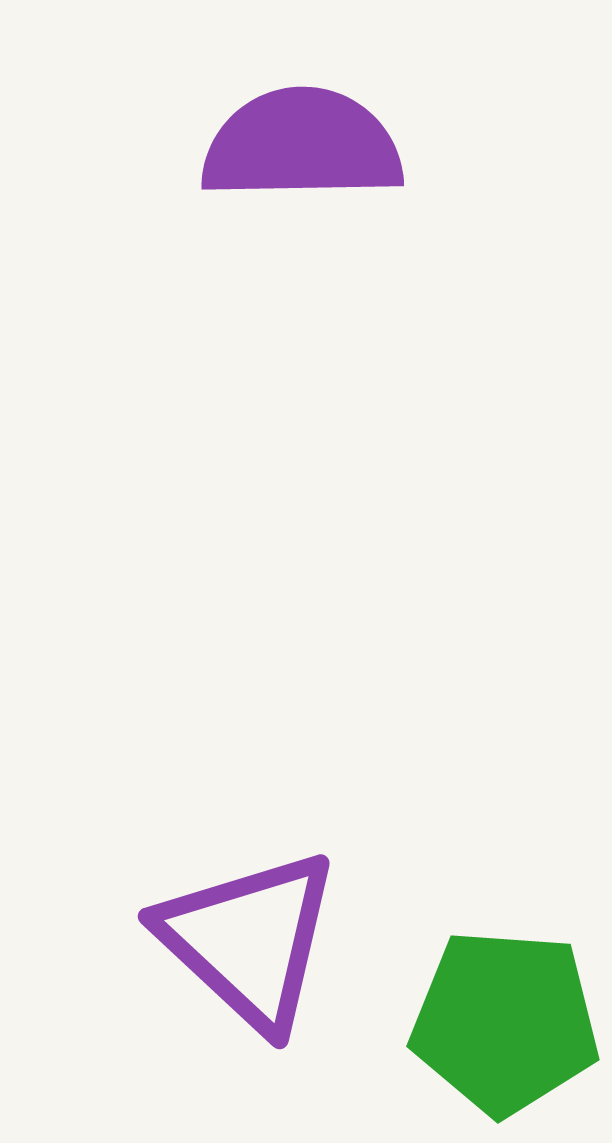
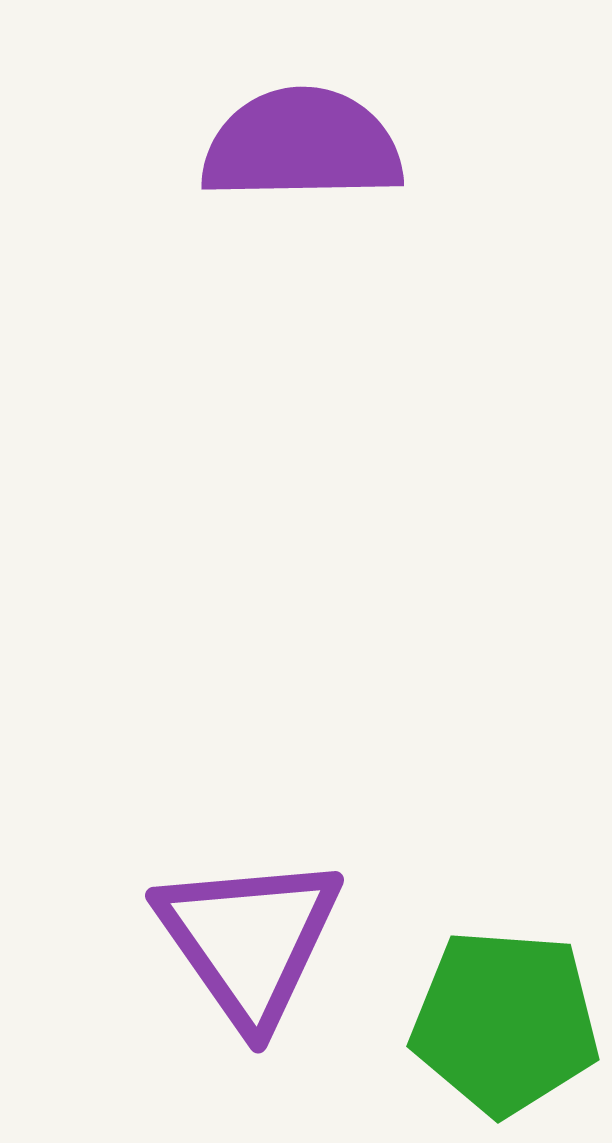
purple triangle: rotated 12 degrees clockwise
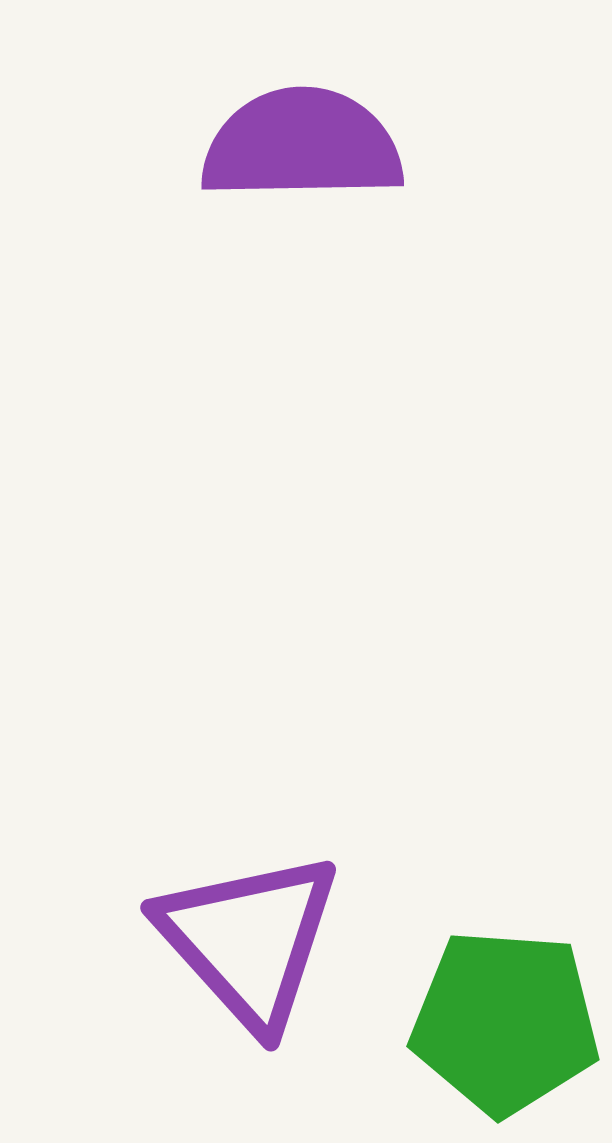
purple triangle: rotated 7 degrees counterclockwise
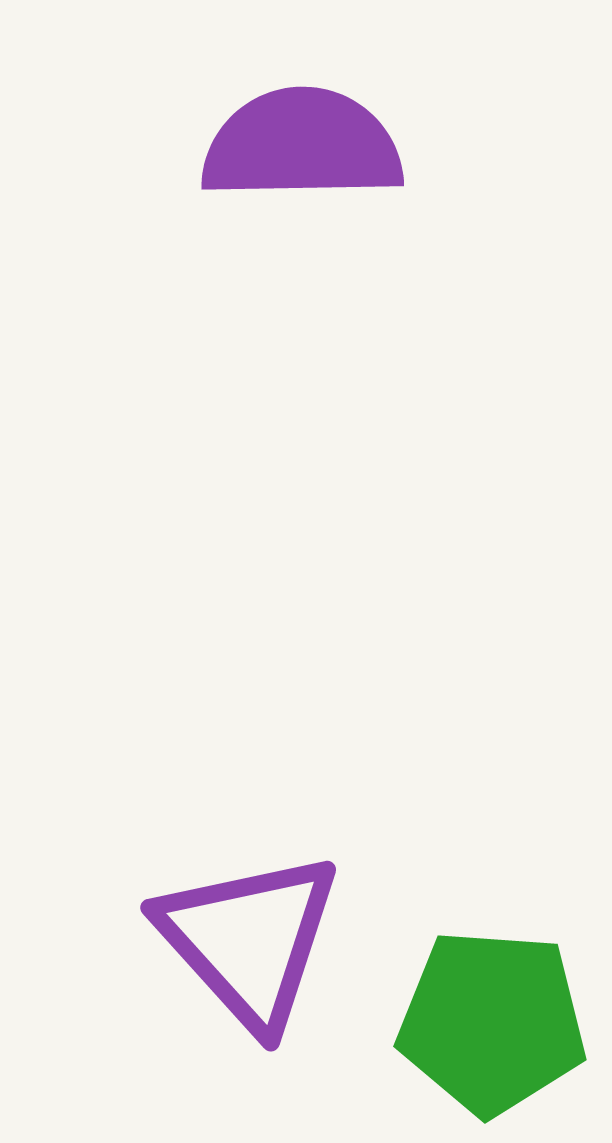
green pentagon: moved 13 px left
